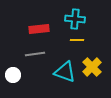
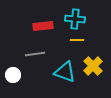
red rectangle: moved 4 px right, 3 px up
yellow cross: moved 1 px right, 1 px up
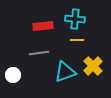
gray line: moved 4 px right, 1 px up
cyan triangle: rotated 40 degrees counterclockwise
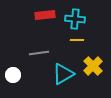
red rectangle: moved 2 px right, 11 px up
cyan triangle: moved 2 px left, 2 px down; rotated 10 degrees counterclockwise
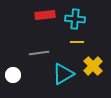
yellow line: moved 2 px down
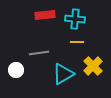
white circle: moved 3 px right, 5 px up
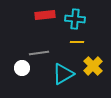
white circle: moved 6 px right, 2 px up
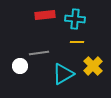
white circle: moved 2 px left, 2 px up
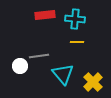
gray line: moved 3 px down
yellow cross: moved 16 px down
cyan triangle: rotated 40 degrees counterclockwise
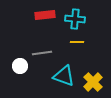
gray line: moved 3 px right, 3 px up
cyan triangle: moved 1 px right, 2 px down; rotated 30 degrees counterclockwise
